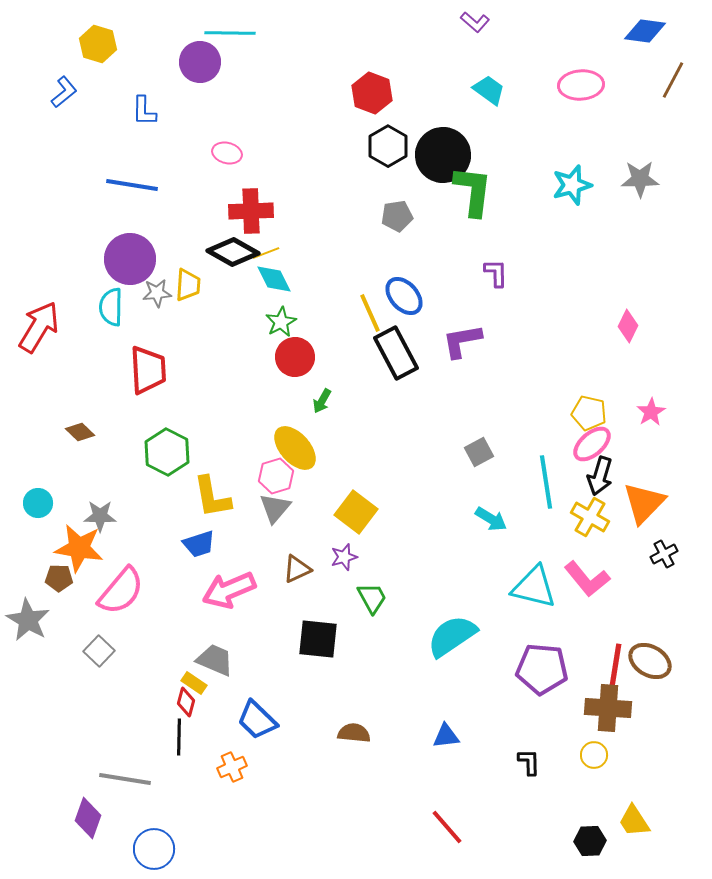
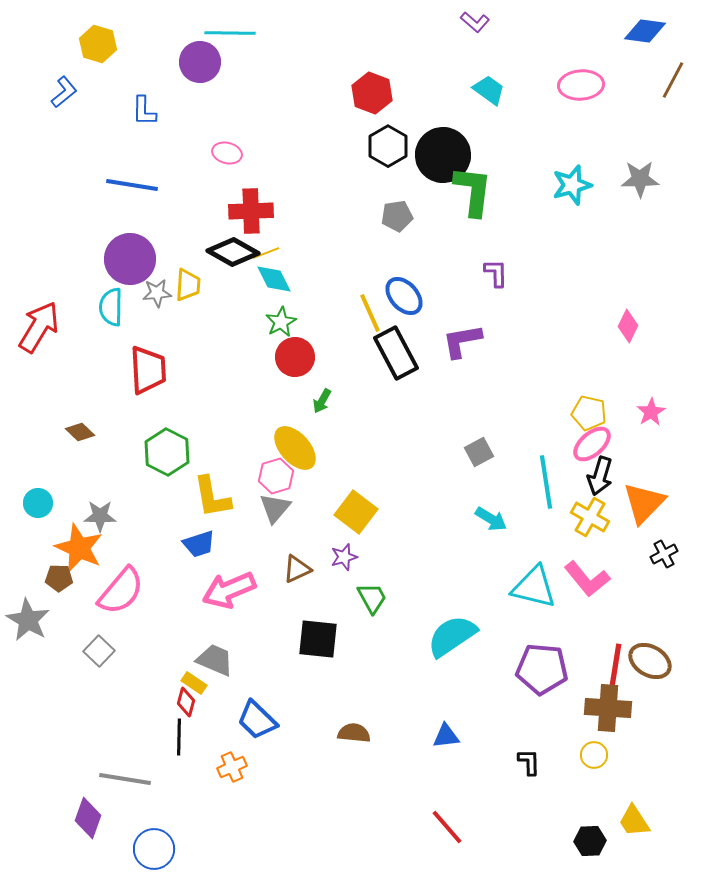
orange star at (79, 548): rotated 15 degrees clockwise
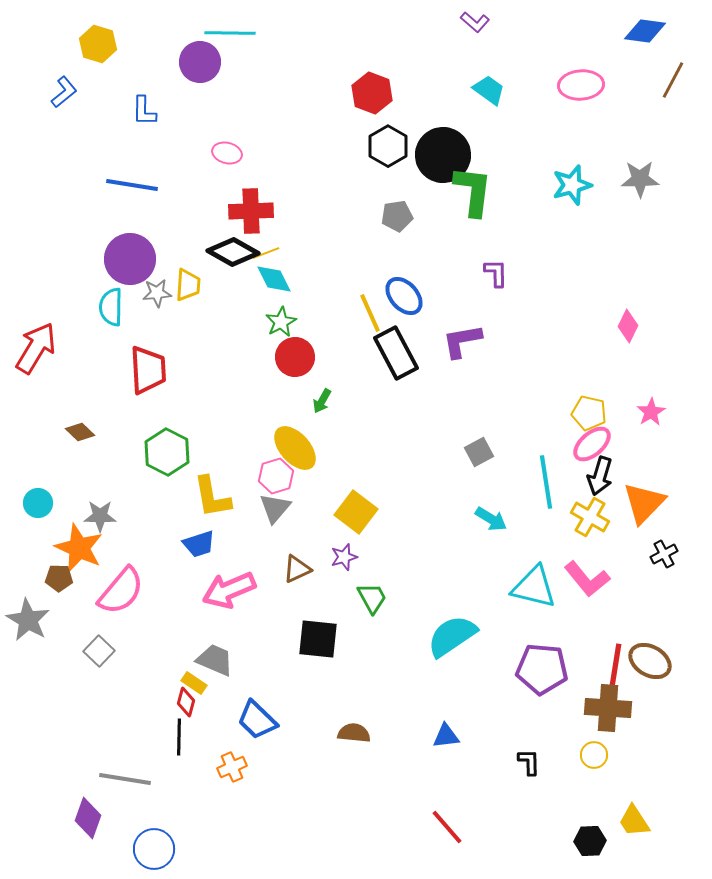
red arrow at (39, 327): moved 3 px left, 21 px down
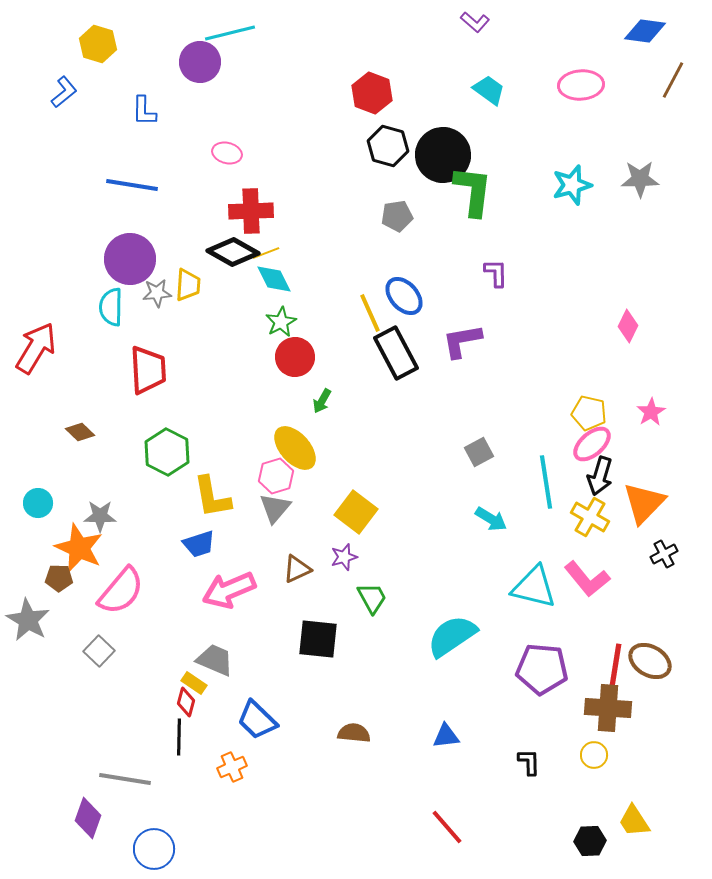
cyan line at (230, 33): rotated 15 degrees counterclockwise
black hexagon at (388, 146): rotated 15 degrees counterclockwise
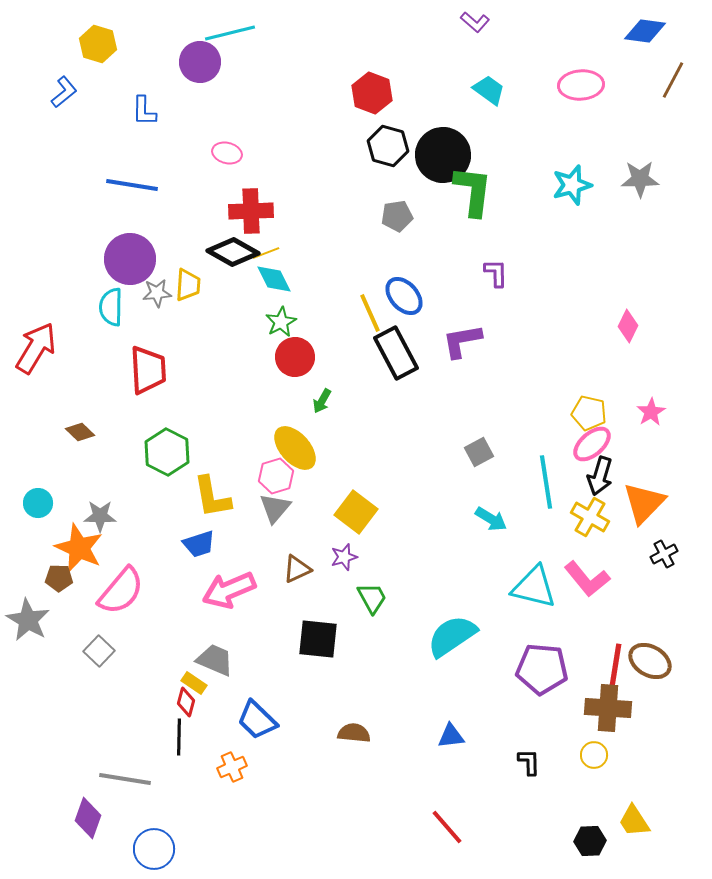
blue triangle at (446, 736): moved 5 px right
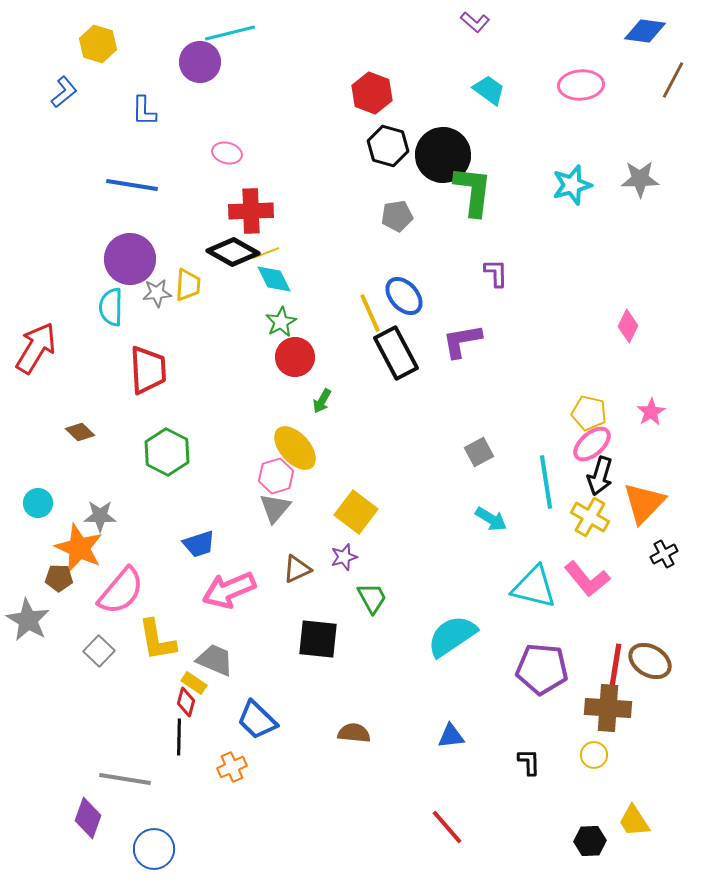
yellow L-shape at (212, 497): moved 55 px left, 143 px down
